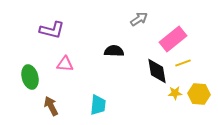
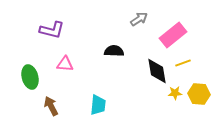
pink rectangle: moved 4 px up
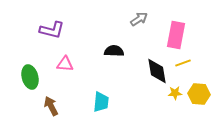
pink rectangle: moved 3 px right; rotated 40 degrees counterclockwise
cyan trapezoid: moved 3 px right, 3 px up
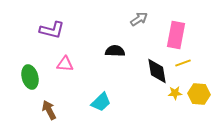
black semicircle: moved 1 px right
cyan trapezoid: rotated 40 degrees clockwise
brown arrow: moved 2 px left, 4 px down
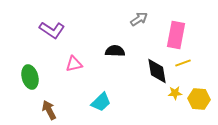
purple L-shape: rotated 20 degrees clockwise
pink triangle: moved 9 px right; rotated 18 degrees counterclockwise
yellow hexagon: moved 5 px down
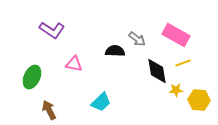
gray arrow: moved 2 px left, 20 px down; rotated 72 degrees clockwise
pink rectangle: rotated 72 degrees counterclockwise
pink triangle: rotated 24 degrees clockwise
green ellipse: moved 2 px right; rotated 40 degrees clockwise
yellow star: moved 1 px right, 3 px up
yellow hexagon: moved 1 px down
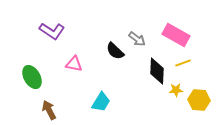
purple L-shape: moved 1 px down
black semicircle: rotated 138 degrees counterclockwise
black diamond: rotated 12 degrees clockwise
green ellipse: rotated 55 degrees counterclockwise
cyan trapezoid: rotated 15 degrees counterclockwise
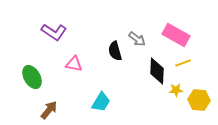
purple L-shape: moved 2 px right, 1 px down
black semicircle: rotated 30 degrees clockwise
brown arrow: rotated 66 degrees clockwise
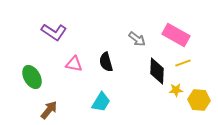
black semicircle: moved 9 px left, 11 px down
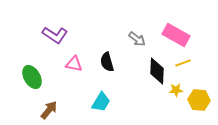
purple L-shape: moved 1 px right, 3 px down
black semicircle: moved 1 px right
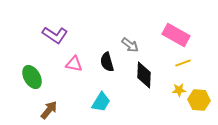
gray arrow: moved 7 px left, 6 px down
black diamond: moved 13 px left, 4 px down
yellow star: moved 3 px right
